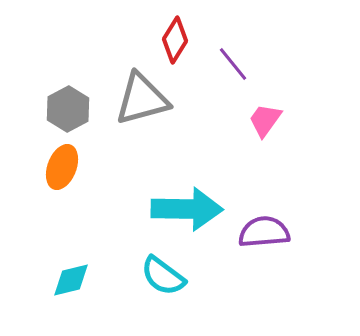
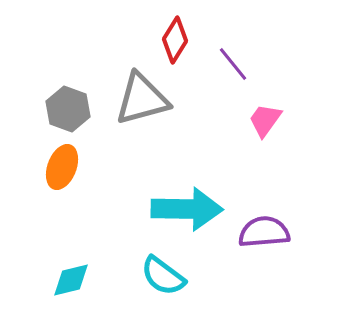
gray hexagon: rotated 12 degrees counterclockwise
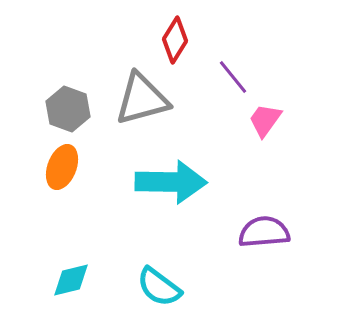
purple line: moved 13 px down
cyan arrow: moved 16 px left, 27 px up
cyan semicircle: moved 4 px left, 11 px down
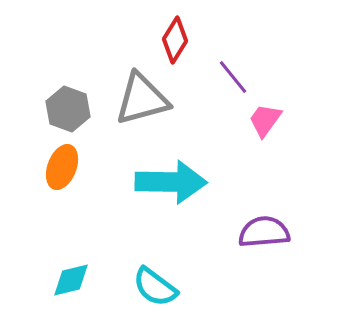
cyan semicircle: moved 4 px left
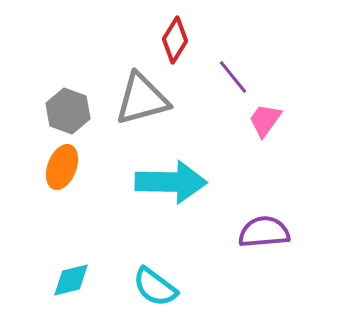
gray hexagon: moved 2 px down
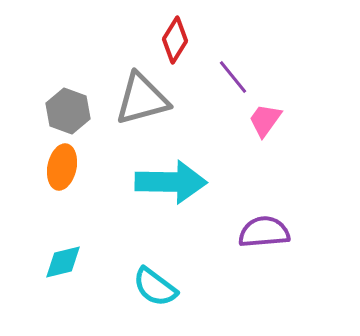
orange ellipse: rotated 9 degrees counterclockwise
cyan diamond: moved 8 px left, 18 px up
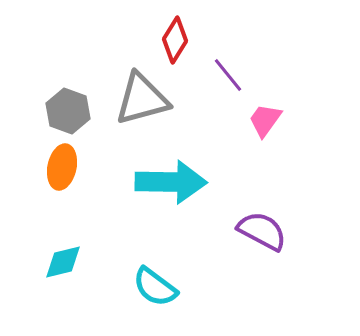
purple line: moved 5 px left, 2 px up
purple semicircle: moved 2 px left, 1 px up; rotated 33 degrees clockwise
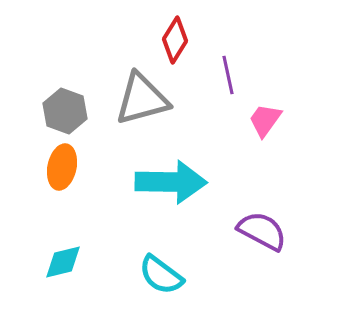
purple line: rotated 27 degrees clockwise
gray hexagon: moved 3 px left
cyan semicircle: moved 6 px right, 12 px up
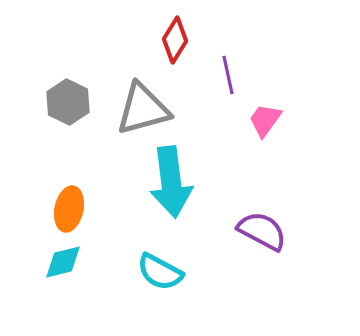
gray triangle: moved 1 px right, 10 px down
gray hexagon: moved 3 px right, 9 px up; rotated 6 degrees clockwise
orange ellipse: moved 7 px right, 42 px down
cyan arrow: rotated 82 degrees clockwise
cyan semicircle: moved 1 px left, 3 px up; rotated 9 degrees counterclockwise
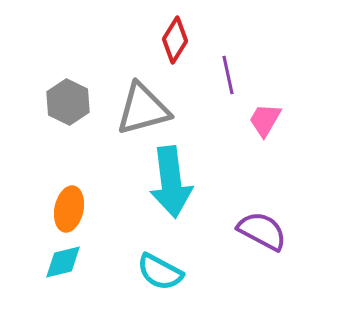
pink trapezoid: rotated 6 degrees counterclockwise
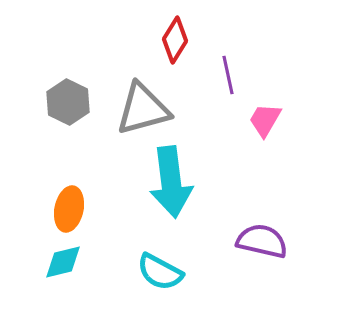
purple semicircle: moved 10 px down; rotated 15 degrees counterclockwise
